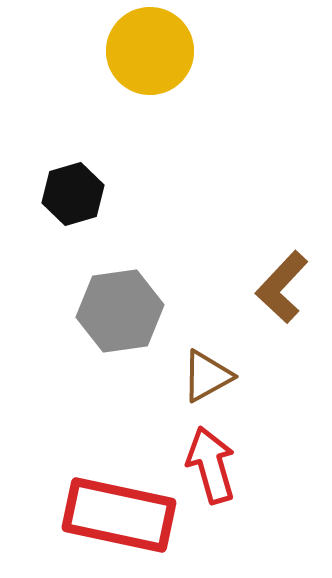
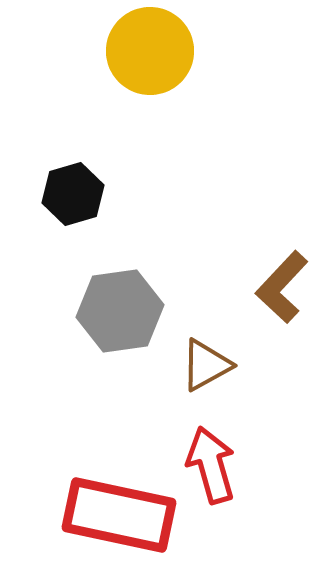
brown triangle: moved 1 px left, 11 px up
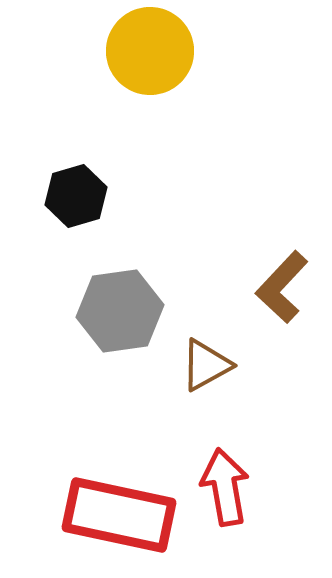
black hexagon: moved 3 px right, 2 px down
red arrow: moved 14 px right, 22 px down; rotated 6 degrees clockwise
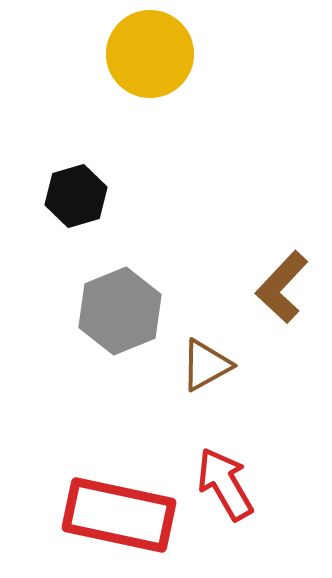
yellow circle: moved 3 px down
gray hexagon: rotated 14 degrees counterclockwise
red arrow: moved 3 px up; rotated 20 degrees counterclockwise
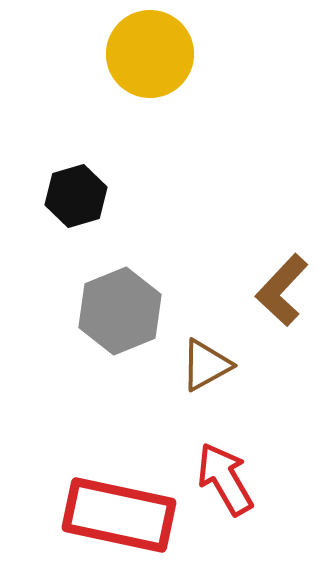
brown L-shape: moved 3 px down
red arrow: moved 5 px up
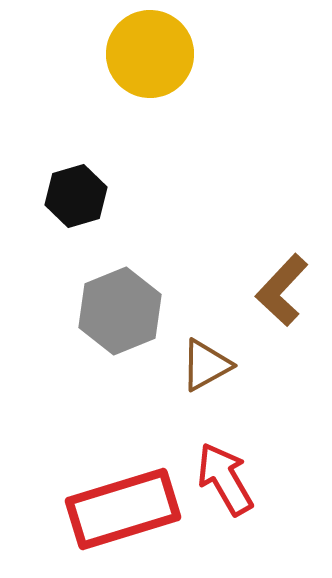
red rectangle: moved 4 px right, 6 px up; rotated 29 degrees counterclockwise
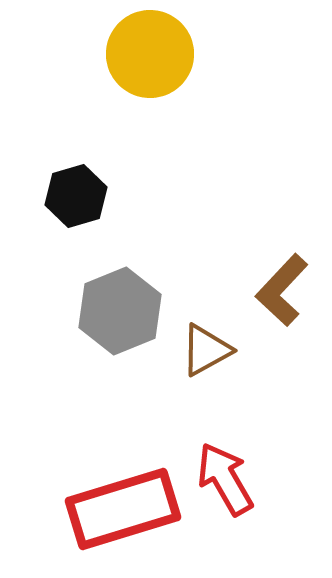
brown triangle: moved 15 px up
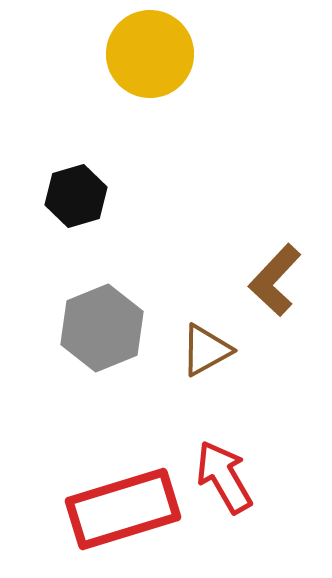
brown L-shape: moved 7 px left, 10 px up
gray hexagon: moved 18 px left, 17 px down
red arrow: moved 1 px left, 2 px up
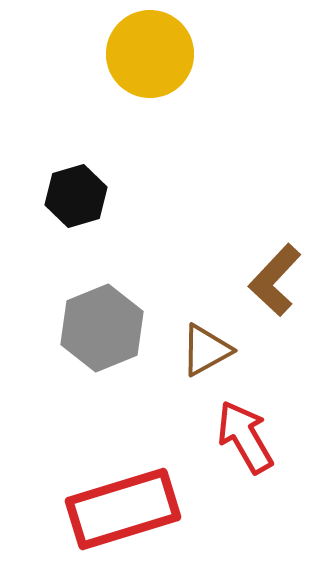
red arrow: moved 21 px right, 40 px up
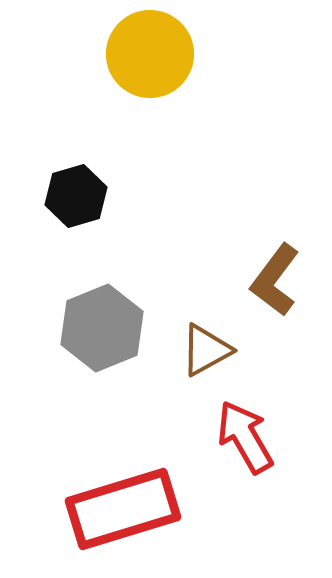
brown L-shape: rotated 6 degrees counterclockwise
